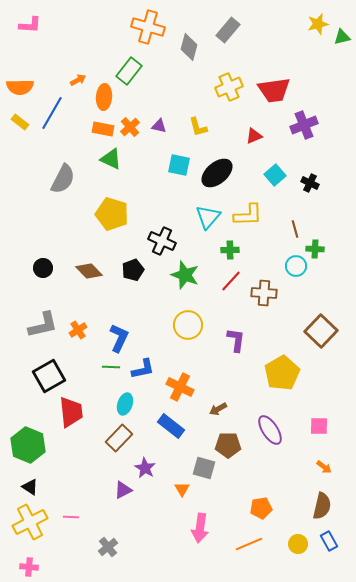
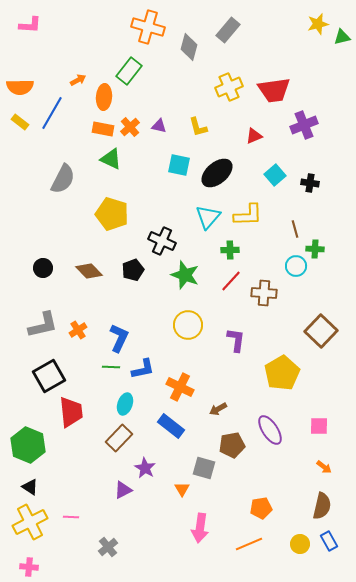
black cross at (310, 183): rotated 18 degrees counterclockwise
brown pentagon at (228, 445): moved 4 px right; rotated 10 degrees counterclockwise
yellow circle at (298, 544): moved 2 px right
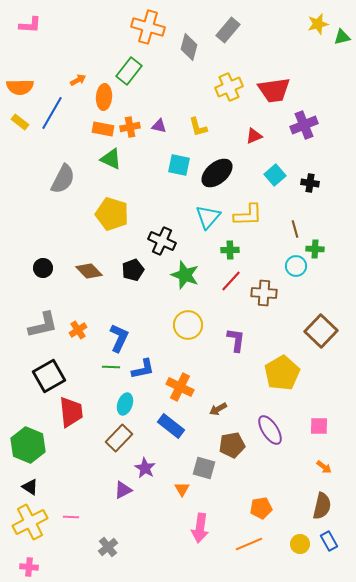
orange cross at (130, 127): rotated 30 degrees clockwise
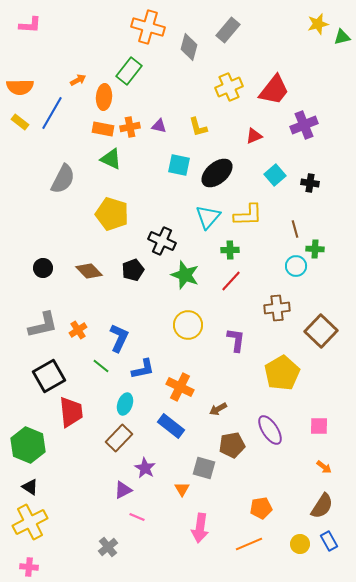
red trapezoid at (274, 90): rotated 44 degrees counterclockwise
brown cross at (264, 293): moved 13 px right, 15 px down; rotated 10 degrees counterclockwise
green line at (111, 367): moved 10 px left, 1 px up; rotated 36 degrees clockwise
brown semicircle at (322, 506): rotated 20 degrees clockwise
pink line at (71, 517): moved 66 px right; rotated 21 degrees clockwise
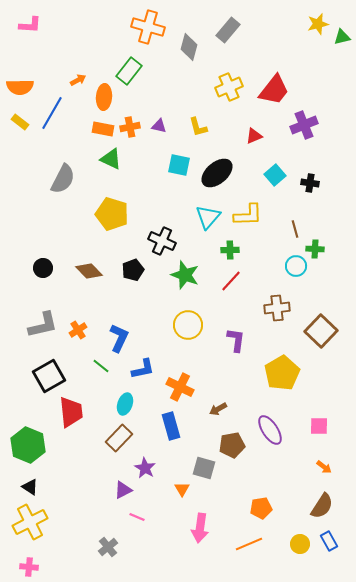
blue rectangle at (171, 426): rotated 36 degrees clockwise
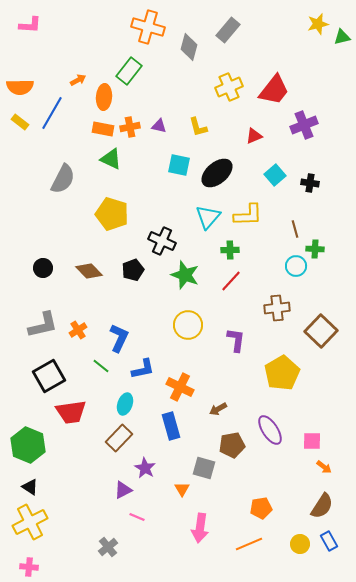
red trapezoid at (71, 412): rotated 88 degrees clockwise
pink square at (319, 426): moved 7 px left, 15 px down
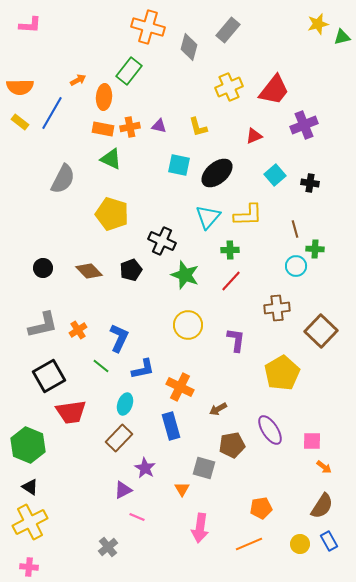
black pentagon at (133, 270): moved 2 px left
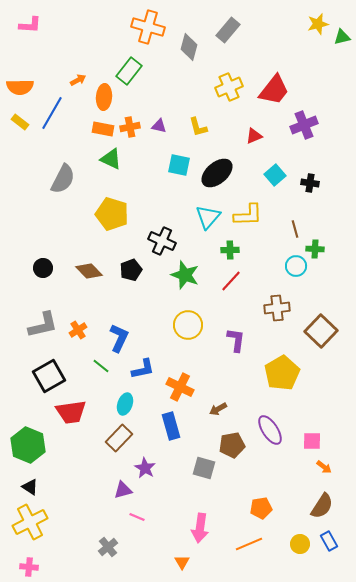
orange triangle at (182, 489): moved 73 px down
purple triangle at (123, 490): rotated 12 degrees clockwise
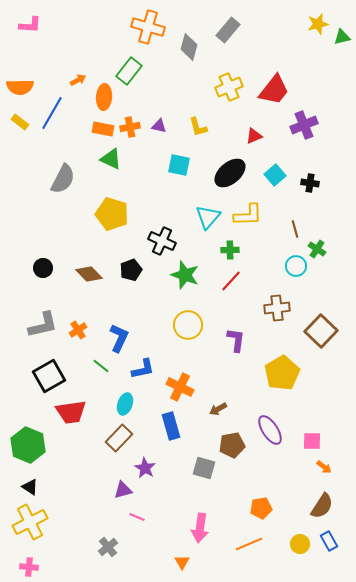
black ellipse at (217, 173): moved 13 px right
green cross at (315, 249): moved 2 px right; rotated 30 degrees clockwise
brown diamond at (89, 271): moved 3 px down
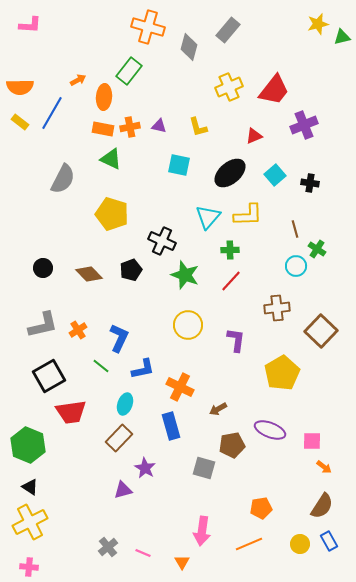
purple ellipse at (270, 430): rotated 36 degrees counterclockwise
pink line at (137, 517): moved 6 px right, 36 px down
pink arrow at (200, 528): moved 2 px right, 3 px down
